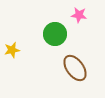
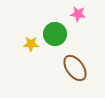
pink star: moved 1 px left, 1 px up
yellow star: moved 19 px right, 6 px up; rotated 14 degrees clockwise
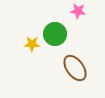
pink star: moved 3 px up
yellow star: moved 1 px right
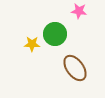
pink star: moved 1 px right
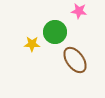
green circle: moved 2 px up
brown ellipse: moved 8 px up
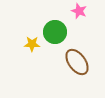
pink star: rotated 14 degrees clockwise
brown ellipse: moved 2 px right, 2 px down
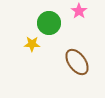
pink star: rotated 14 degrees clockwise
green circle: moved 6 px left, 9 px up
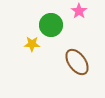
green circle: moved 2 px right, 2 px down
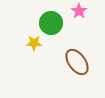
green circle: moved 2 px up
yellow star: moved 2 px right, 1 px up
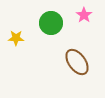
pink star: moved 5 px right, 4 px down
yellow star: moved 18 px left, 5 px up
